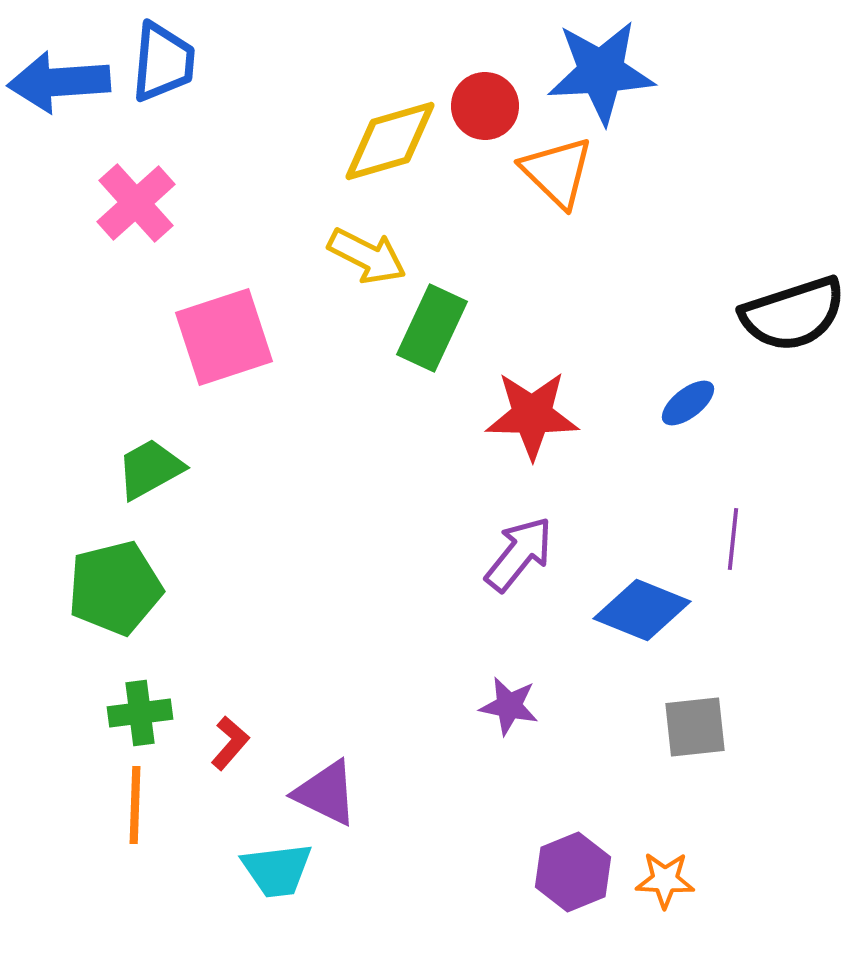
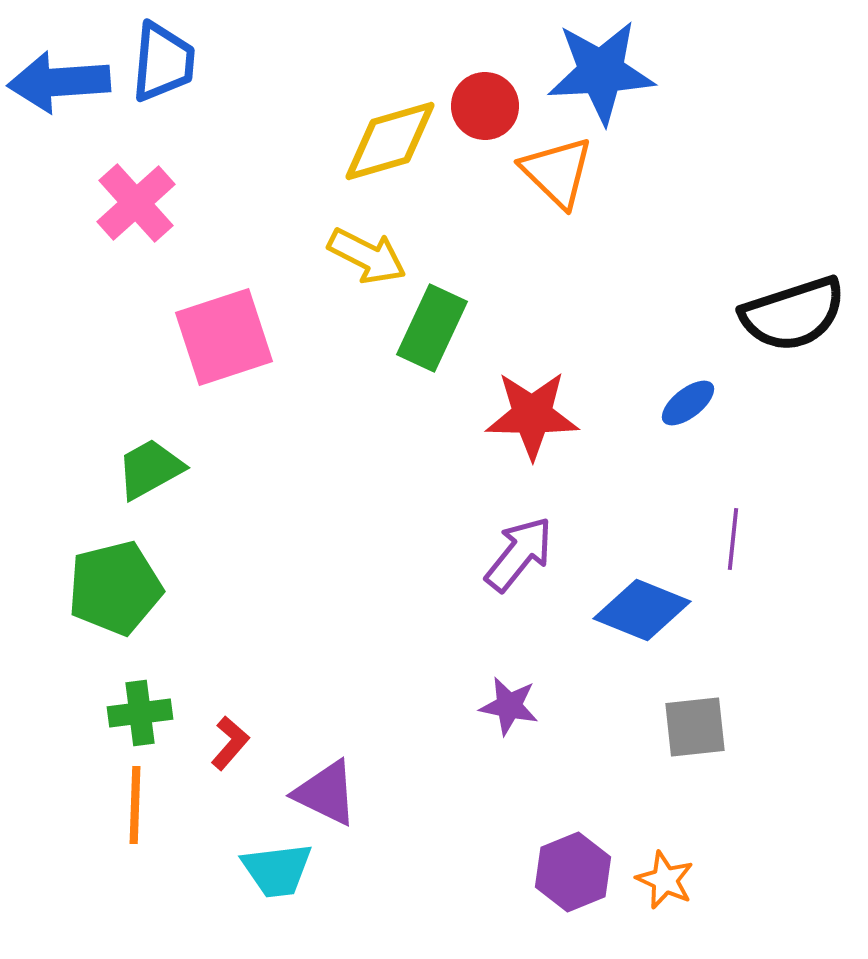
orange star: rotated 22 degrees clockwise
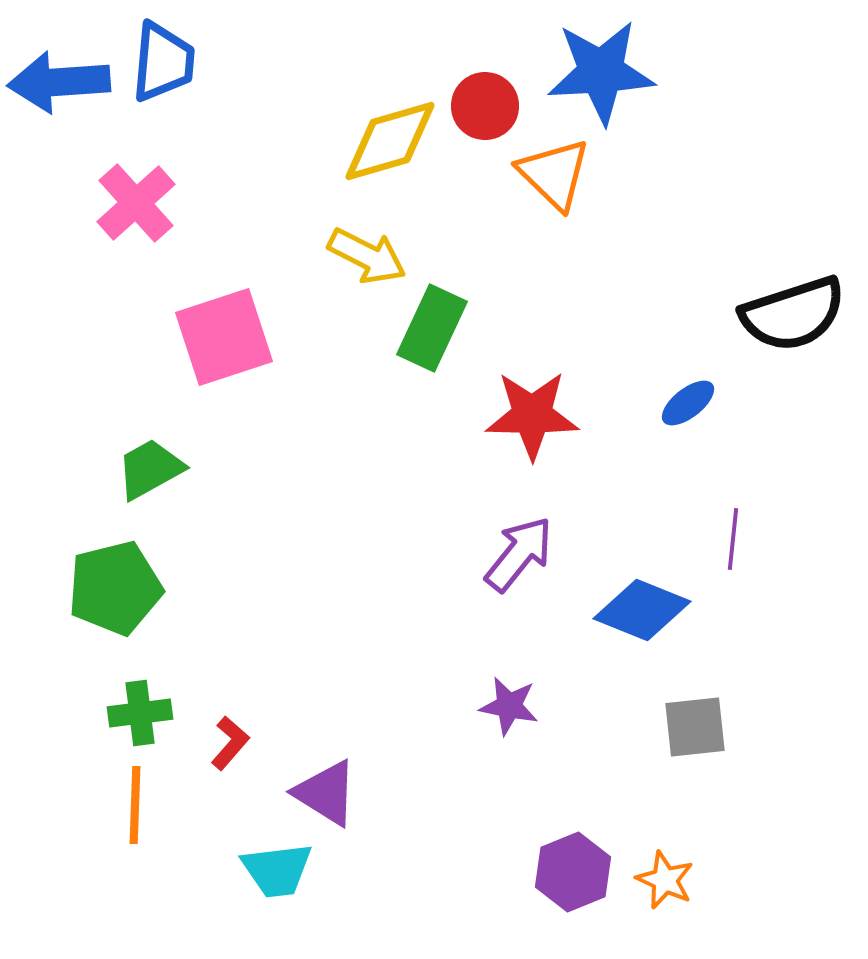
orange triangle: moved 3 px left, 2 px down
purple triangle: rotated 6 degrees clockwise
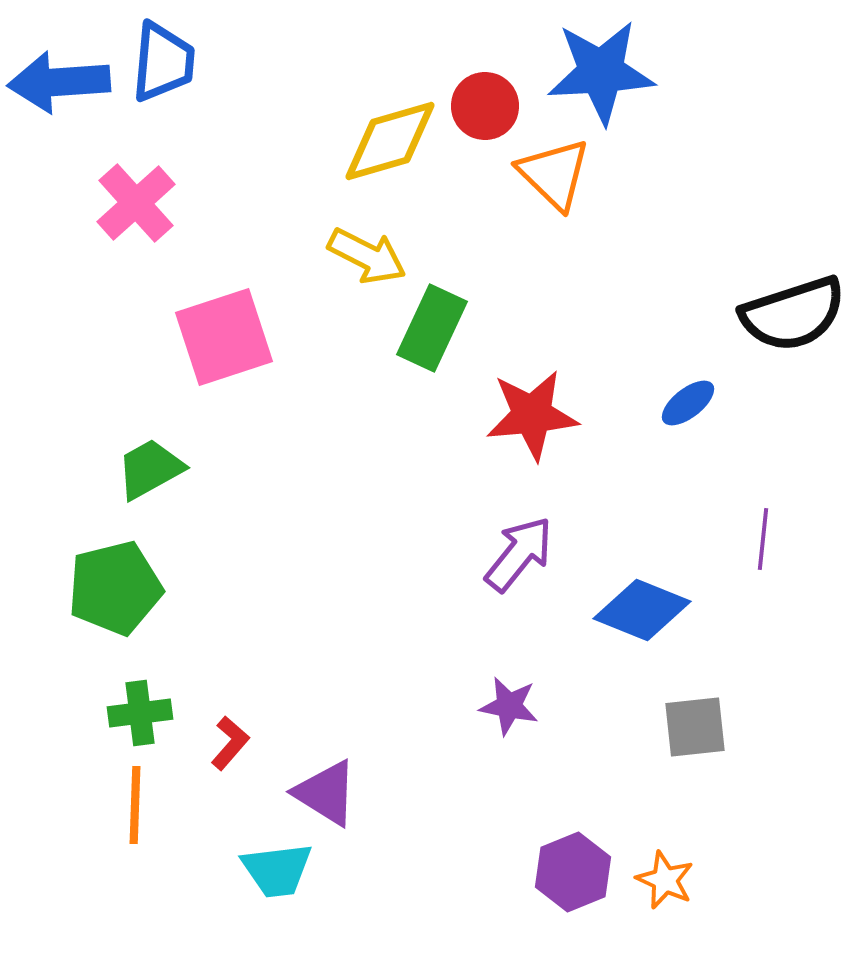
red star: rotated 6 degrees counterclockwise
purple line: moved 30 px right
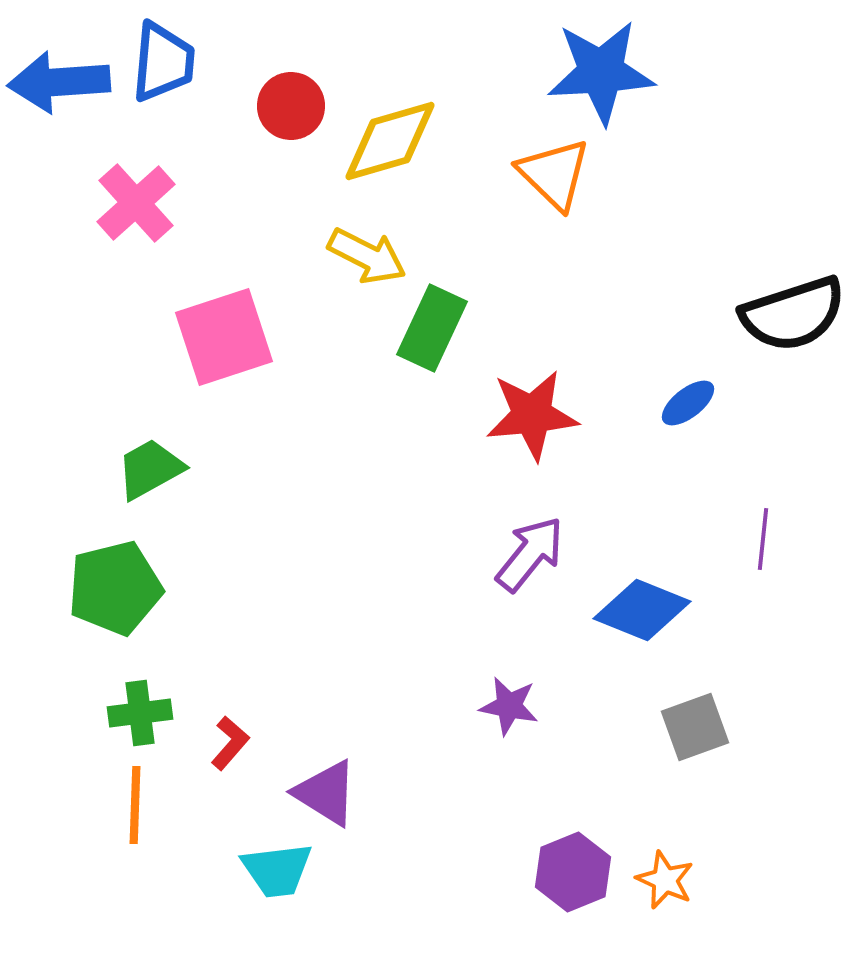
red circle: moved 194 px left
purple arrow: moved 11 px right
gray square: rotated 14 degrees counterclockwise
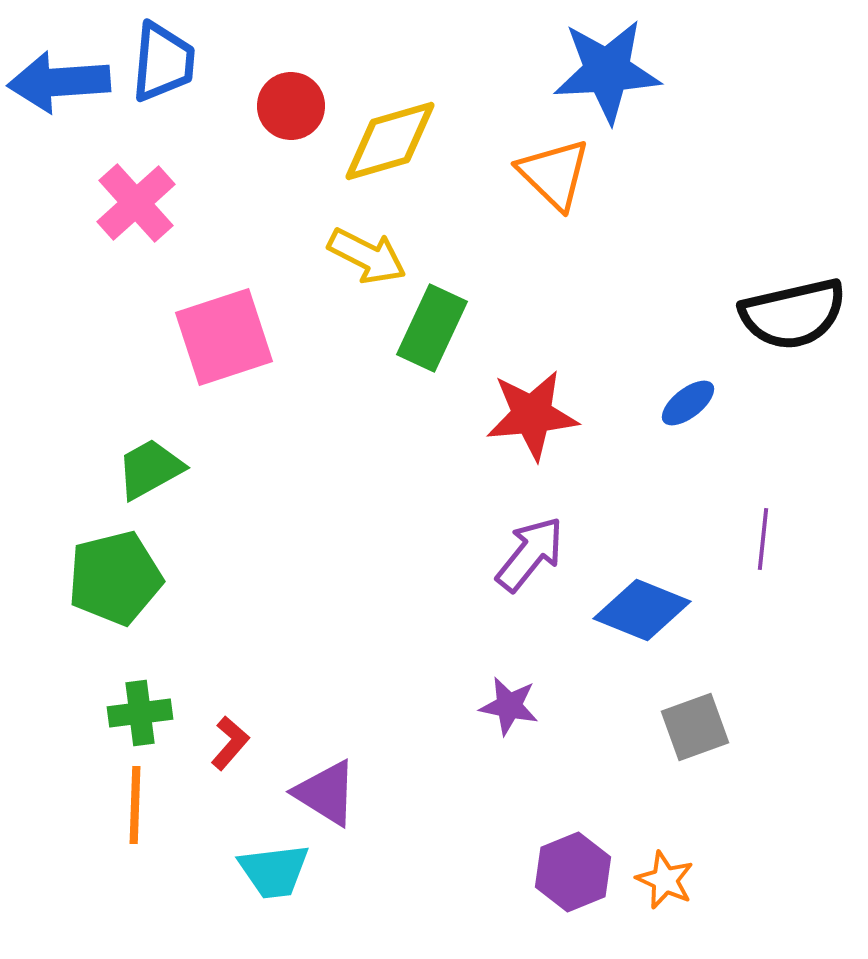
blue star: moved 6 px right, 1 px up
black semicircle: rotated 5 degrees clockwise
green pentagon: moved 10 px up
cyan trapezoid: moved 3 px left, 1 px down
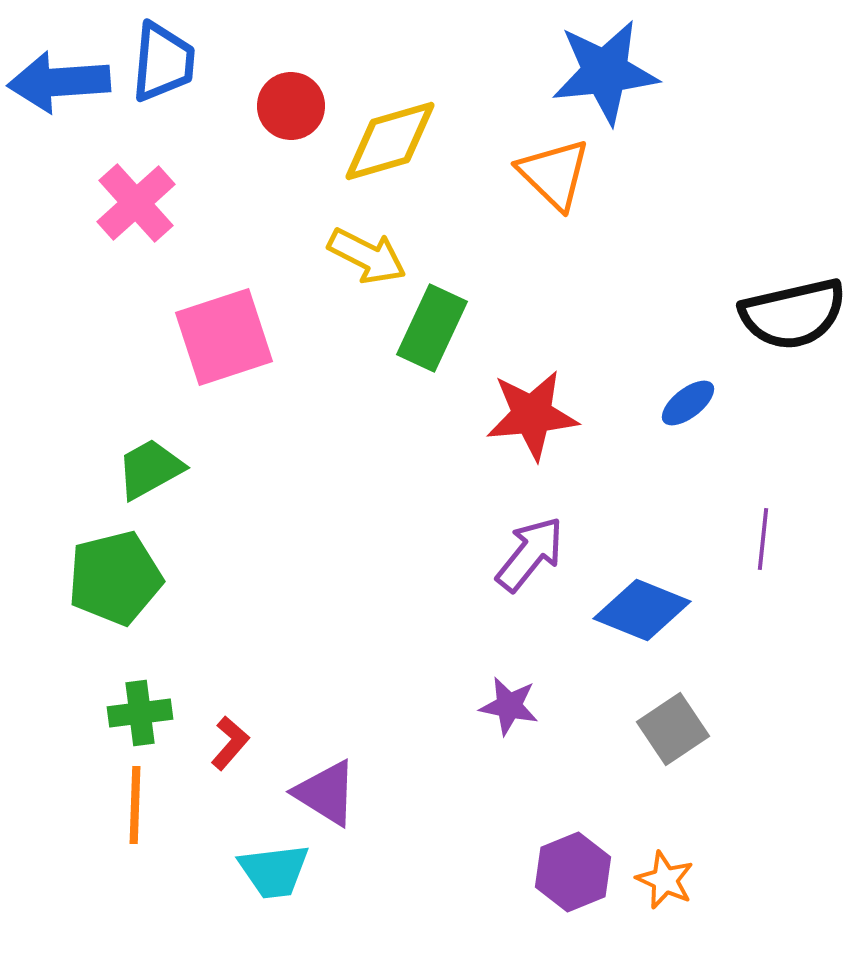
blue star: moved 2 px left, 1 px down; rotated 3 degrees counterclockwise
gray square: moved 22 px left, 2 px down; rotated 14 degrees counterclockwise
